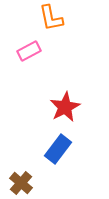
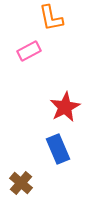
blue rectangle: rotated 60 degrees counterclockwise
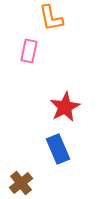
pink rectangle: rotated 50 degrees counterclockwise
brown cross: rotated 10 degrees clockwise
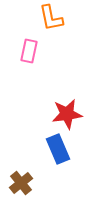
red star: moved 2 px right, 7 px down; rotated 20 degrees clockwise
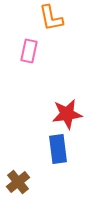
blue rectangle: rotated 16 degrees clockwise
brown cross: moved 3 px left, 1 px up
